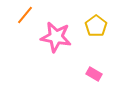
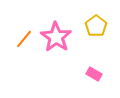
orange line: moved 1 px left, 24 px down
pink star: rotated 24 degrees clockwise
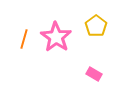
orange line: rotated 24 degrees counterclockwise
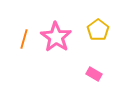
yellow pentagon: moved 2 px right, 4 px down
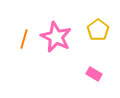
pink star: rotated 8 degrees counterclockwise
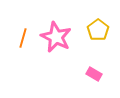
orange line: moved 1 px left, 1 px up
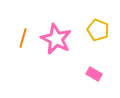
yellow pentagon: rotated 15 degrees counterclockwise
pink star: moved 2 px down
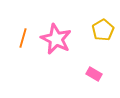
yellow pentagon: moved 5 px right; rotated 20 degrees clockwise
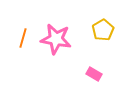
pink star: rotated 16 degrees counterclockwise
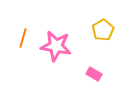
pink star: moved 7 px down
